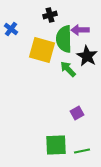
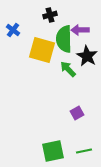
blue cross: moved 2 px right, 1 px down
green square: moved 3 px left, 6 px down; rotated 10 degrees counterclockwise
green line: moved 2 px right
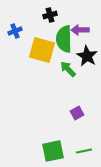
blue cross: moved 2 px right, 1 px down; rotated 32 degrees clockwise
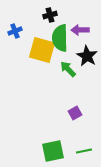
green semicircle: moved 4 px left, 1 px up
purple square: moved 2 px left
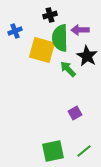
green line: rotated 28 degrees counterclockwise
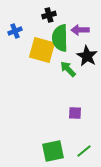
black cross: moved 1 px left
purple square: rotated 32 degrees clockwise
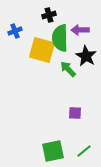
black star: moved 1 px left
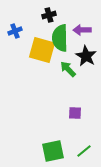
purple arrow: moved 2 px right
